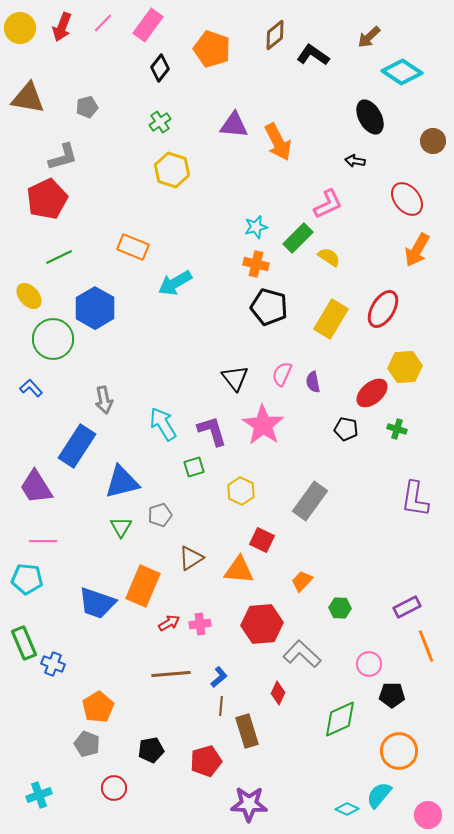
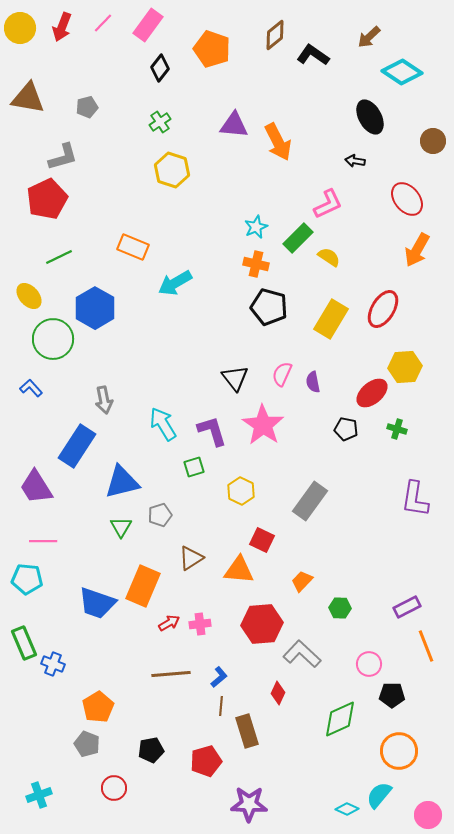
cyan star at (256, 227): rotated 10 degrees counterclockwise
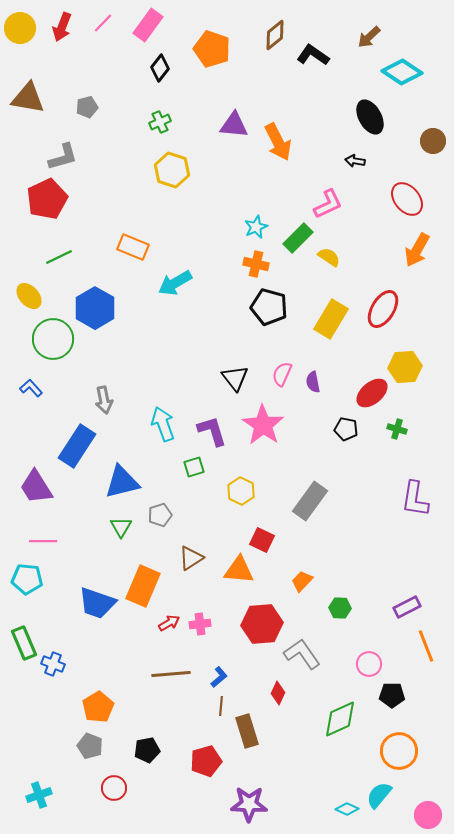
green cross at (160, 122): rotated 10 degrees clockwise
cyan arrow at (163, 424): rotated 12 degrees clockwise
gray L-shape at (302, 654): rotated 12 degrees clockwise
gray pentagon at (87, 744): moved 3 px right, 2 px down
black pentagon at (151, 750): moved 4 px left
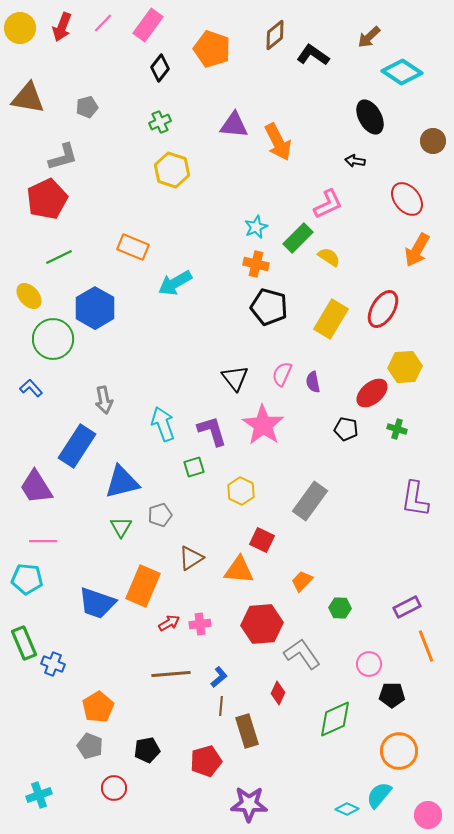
green diamond at (340, 719): moved 5 px left
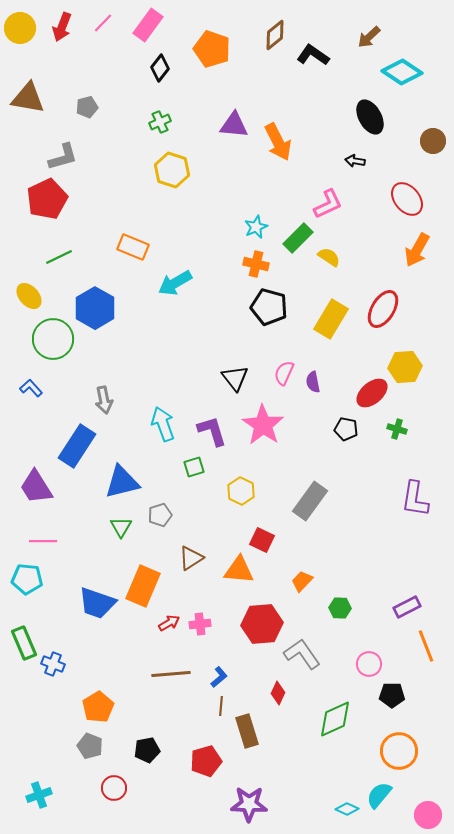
pink semicircle at (282, 374): moved 2 px right, 1 px up
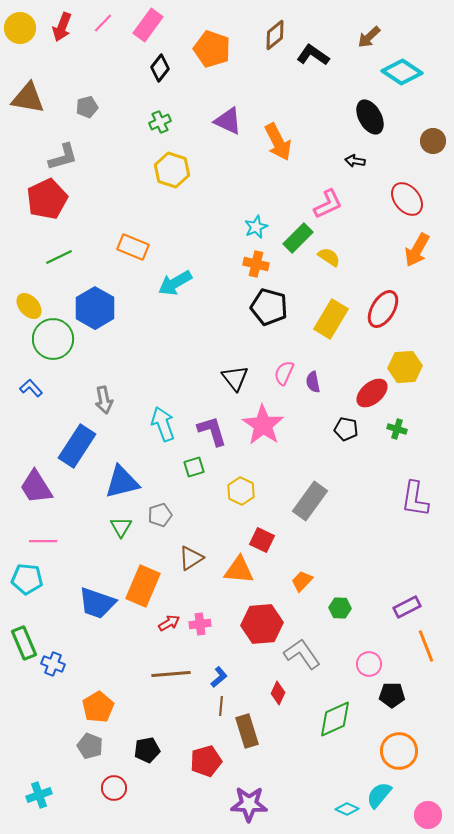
purple triangle at (234, 125): moved 6 px left, 4 px up; rotated 20 degrees clockwise
yellow ellipse at (29, 296): moved 10 px down
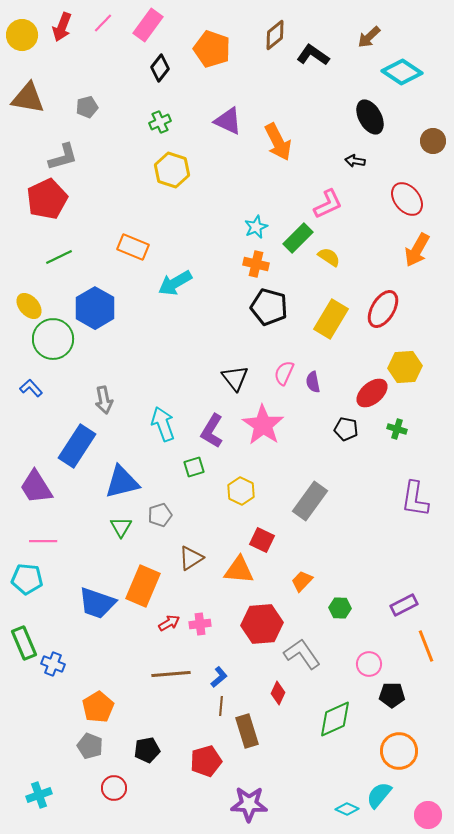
yellow circle at (20, 28): moved 2 px right, 7 px down
purple L-shape at (212, 431): rotated 132 degrees counterclockwise
purple rectangle at (407, 607): moved 3 px left, 2 px up
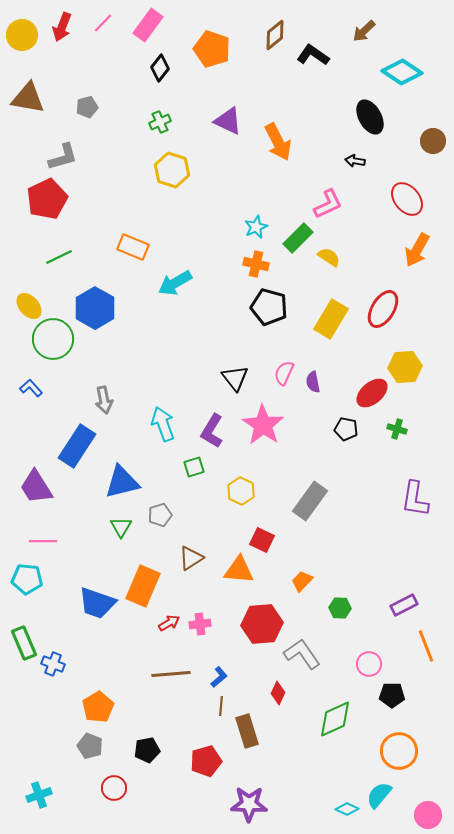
brown arrow at (369, 37): moved 5 px left, 6 px up
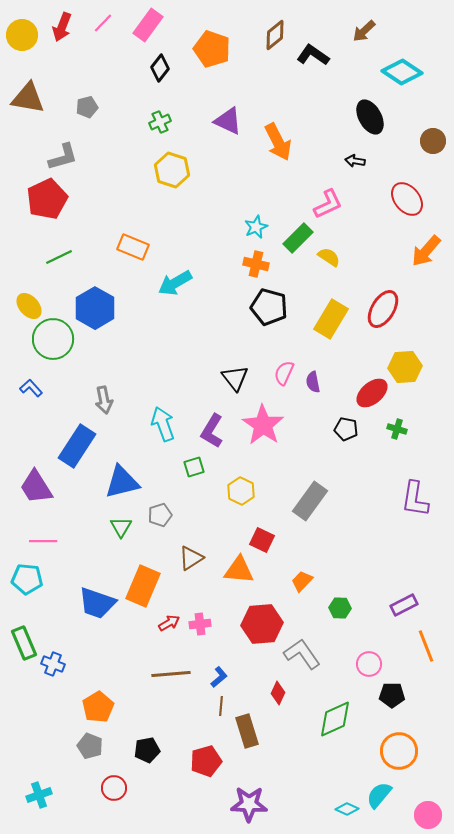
orange arrow at (417, 250): moved 9 px right, 1 px down; rotated 12 degrees clockwise
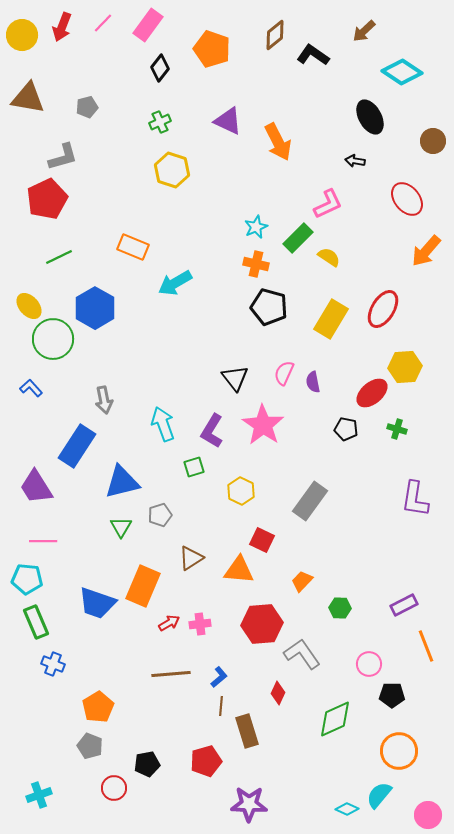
green rectangle at (24, 643): moved 12 px right, 21 px up
black pentagon at (147, 750): moved 14 px down
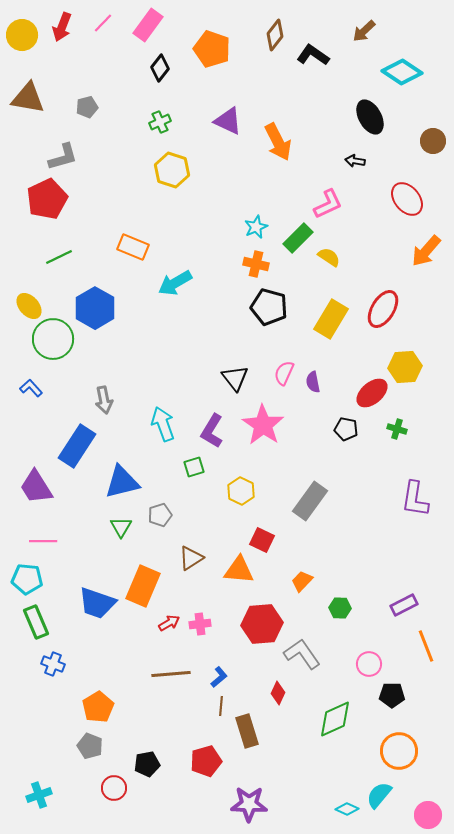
brown diamond at (275, 35): rotated 12 degrees counterclockwise
